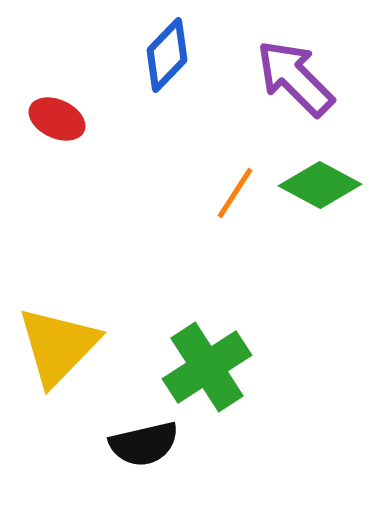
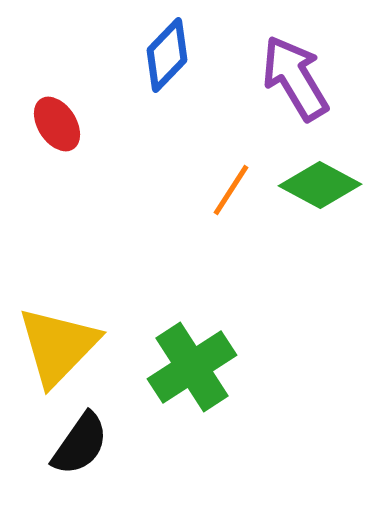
purple arrow: rotated 14 degrees clockwise
red ellipse: moved 5 px down; rotated 32 degrees clockwise
orange line: moved 4 px left, 3 px up
green cross: moved 15 px left
black semicircle: moved 64 px left; rotated 42 degrees counterclockwise
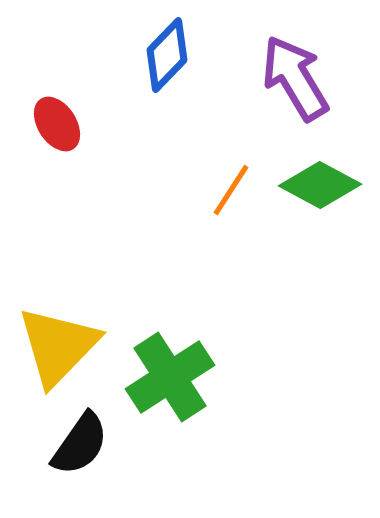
green cross: moved 22 px left, 10 px down
